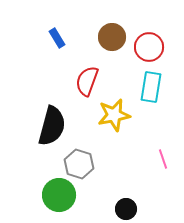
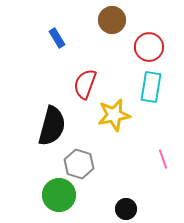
brown circle: moved 17 px up
red semicircle: moved 2 px left, 3 px down
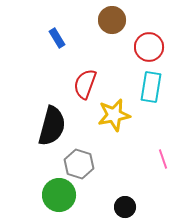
black circle: moved 1 px left, 2 px up
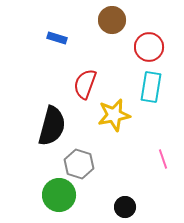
blue rectangle: rotated 42 degrees counterclockwise
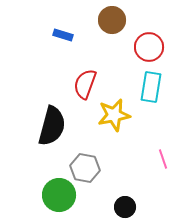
blue rectangle: moved 6 px right, 3 px up
gray hexagon: moved 6 px right, 4 px down; rotated 8 degrees counterclockwise
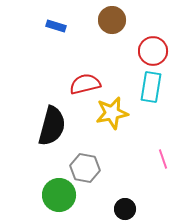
blue rectangle: moved 7 px left, 9 px up
red circle: moved 4 px right, 4 px down
red semicircle: rotated 56 degrees clockwise
yellow star: moved 2 px left, 2 px up
black circle: moved 2 px down
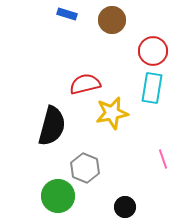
blue rectangle: moved 11 px right, 12 px up
cyan rectangle: moved 1 px right, 1 px down
gray hexagon: rotated 12 degrees clockwise
green circle: moved 1 px left, 1 px down
black circle: moved 2 px up
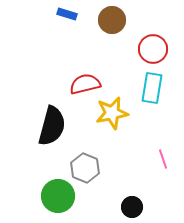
red circle: moved 2 px up
black circle: moved 7 px right
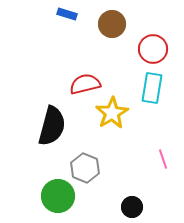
brown circle: moved 4 px down
yellow star: rotated 20 degrees counterclockwise
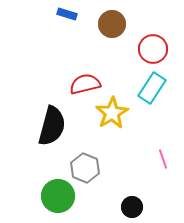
cyan rectangle: rotated 24 degrees clockwise
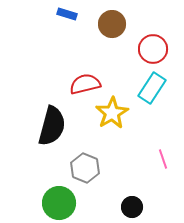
green circle: moved 1 px right, 7 px down
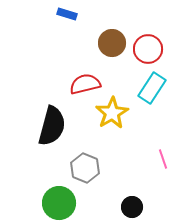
brown circle: moved 19 px down
red circle: moved 5 px left
